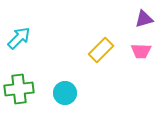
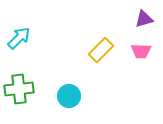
cyan circle: moved 4 px right, 3 px down
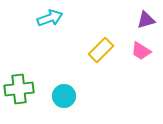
purple triangle: moved 2 px right, 1 px down
cyan arrow: moved 31 px right, 20 px up; rotated 25 degrees clockwise
pink trapezoid: rotated 30 degrees clockwise
cyan circle: moved 5 px left
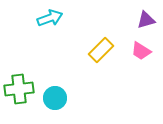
cyan circle: moved 9 px left, 2 px down
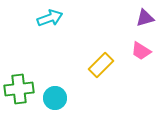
purple triangle: moved 1 px left, 2 px up
yellow rectangle: moved 15 px down
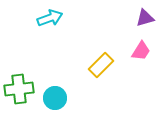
pink trapezoid: rotated 90 degrees counterclockwise
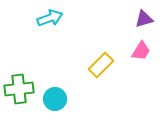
purple triangle: moved 1 px left, 1 px down
cyan circle: moved 1 px down
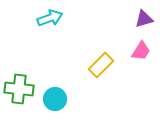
green cross: rotated 12 degrees clockwise
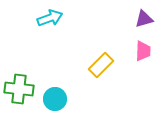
pink trapezoid: moved 2 px right; rotated 30 degrees counterclockwise
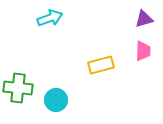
yellow rectangle: rotated 30 degrees clockwise
green cross: moved 1 px left, 1 px up
cyan circle: moved 1 px right, 1 px down
